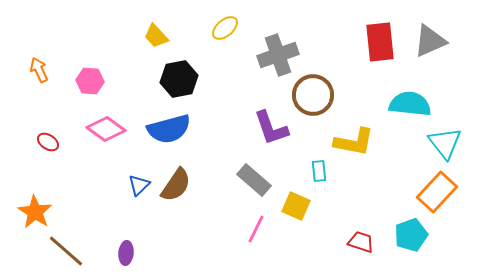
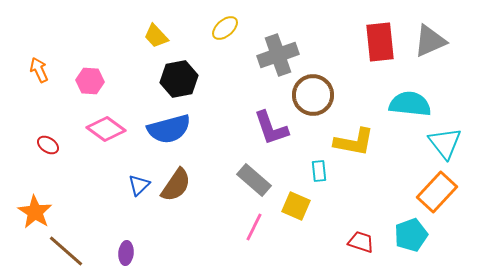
red ellipse: moved 3 px down
pink line: moved 2 px left, 2 px up
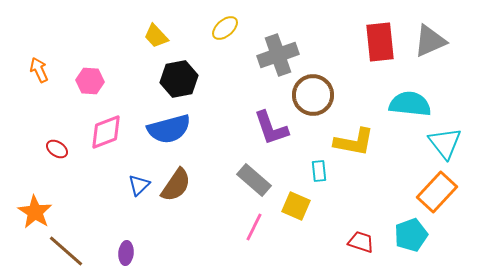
pink diamond: moved 3 px down; rotated 57 degrees counterclockwise
red ellipse: moved 9 px right, 4 px down
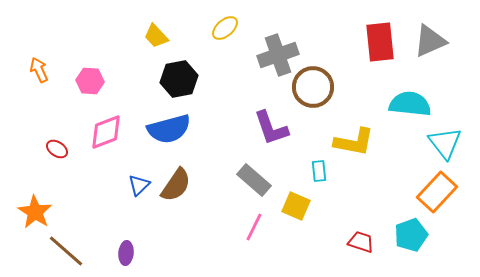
brown circle: moved 8 px up
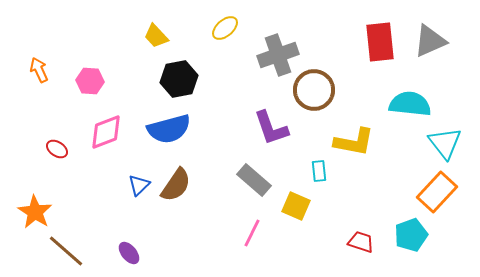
brown circle: moved 1 px right, 3 px down
pink line: moved 2 px left, 6 px down
purple ellipse: moved 3 px right; rotated 45 degrees counterclockwise
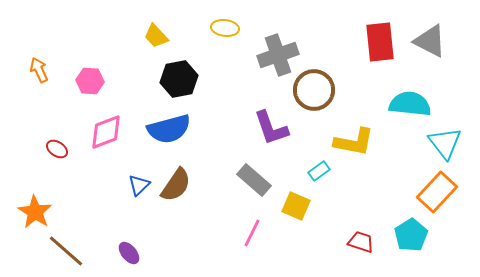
yellow ellipse: rotated 48 degrees clockwise
gray triangle: rotated 51 degrees clockwise
cyan rectangle: rotated 60 degrees clockwise
cyan pentagon: rotated 12 degrees counterclockwise
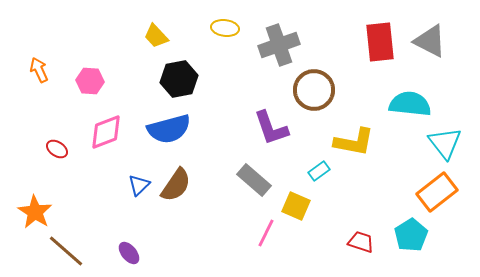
gray cross: moved 1 px right, 10 px up
orange rectangle: rotated 9 degrees clockwise
pink line: moved 14 px right
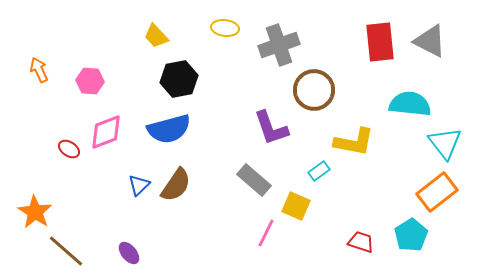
red ellipse: moved 12 px right
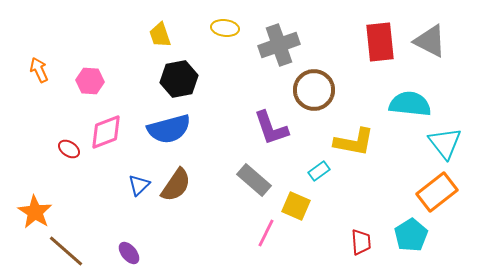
yellow trapezoid: moved 4 px right, 1 px up; rotated 24 degrees clockwise
red trapezoid: rotated 68 degrees clockwise
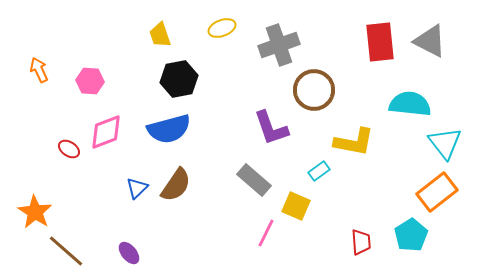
yellow ellipse: moved 3 px left; rotated 28 degrees counterclockwise
blue triangle: moved 2 px left, 3 px down
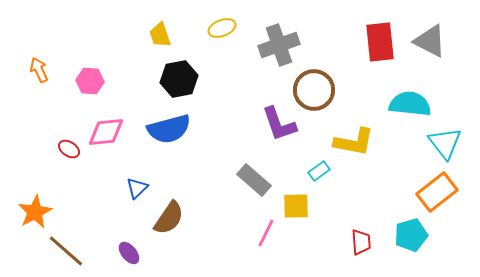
purple L-shape: moved 8 px right, 4 px up
pink diamond: rotated 15 degrees clockwise
brown semicircle: moved 7 px left, 33 px down
yellow square: rotated 24 degrees counterclockwise
orange star: rotated 12 degrees clockwise
cyan pentagon: rotated 16 degrees clockwise
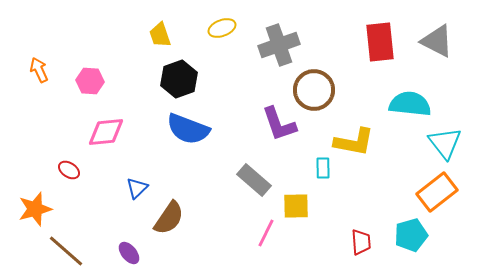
gray triangle: moved 7 px right
black hexagon: rotated 9 degrees counterclockwise
blue semicircle: moved 19 px right; rotated 36 degrees clockwise
red ellipse: moved 21 px down
cyan rectangle: moved 4 px right, 3 px up; rotated 55 degrees counterclockwise
orange star: moved 3 px up; rotated 12 degrees clockwise
